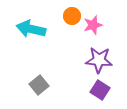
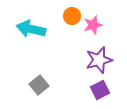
purple star: rotated 20 degrees counterclockwise
purple square: rotated 30 degrees clockwise
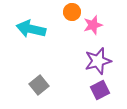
orange circle: moved 4 px up
purple star: moved 1 px left, 1 px down
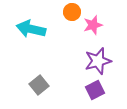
purple square: moved 5 px left
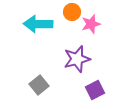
pink star: moved 2 px left, 1 px up
cyan arrow: moved 7 px right, 5 px up; rotated 12 degrees counterclockwise
purple star: moved 21 px left, 2 px up
